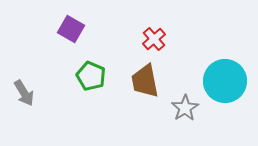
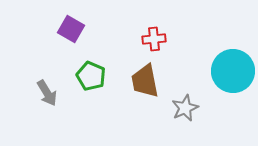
red cross: rotated 35 degrees clockwise
cyan circle: moved 8 px right, 10 px up
gray arrow: moved 23 px right
gray star: rotated 8 degrees clockwise
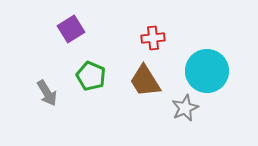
purple square: rotated 28 degrees clockwise
red cross: moved 1 px left, 1 px up
cyan circle: moved 26 px left
brown trapezoid: rotated 21 degrees counterclockwise
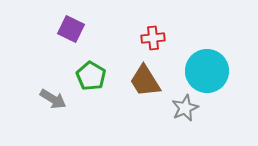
purple square: rotated 32 degrees counterclockwise
green pentagon: rotated 8 degrees clockwise
gray arrow: moved 6 px right, 6 px down; rotated 28 degrees counterclockwise
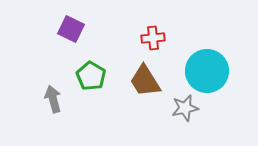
gray arrow: rotated 136 degrees counterclockwise
gray star: rotated 12 degrees clockwise
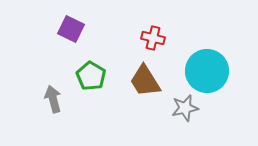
red cross: rotated 20 degrees clockwise
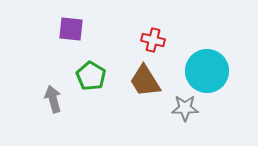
purple square: rotated 20 degrees counterclockwise
red cross: moved 2 px down
gray star: rotated 12 degrees clockwise
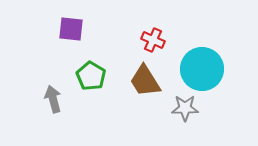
red cross: rotated 10 degrees clockwise
cyan circle: moved 5 px left, 2 px up
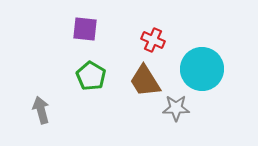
purple square: moved 14 px right
gray arrow: moved 12 px left, 11 px down
gray star: moved 9 px left
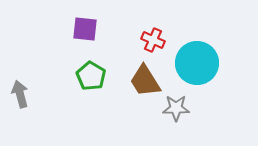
cyan circle: moved 5 px left, 6 px up
gray arrow: moved 21 px left, 16 px up
